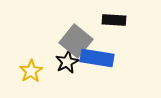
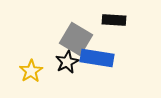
gray square: moved 2 px up; rotated 8 degrees counterclockwise
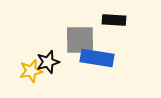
gray square: moved 4 px right, 1 px down; rotated 32 degrees counterclockwise
black star: moved 19 px left; rotated 10 degrees clockwise
yellow star: rotated 20 degrees clockwise
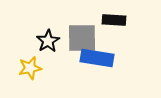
gray square: moved 2 px right, 2 px up
black star: moved 21 px up; rotated 15 degrees counterclockwise
yellow star: moved 1 px left, 3 px up
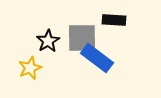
blue rectangle: rotated 28 degrees clockwise
yellow star: rotated 10 degrees counterclockwise
